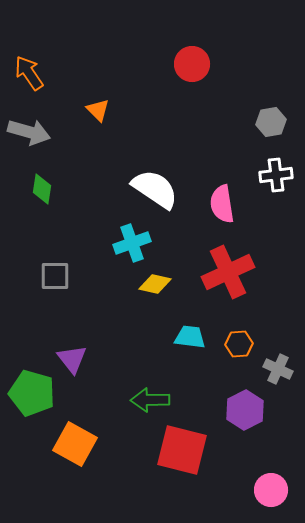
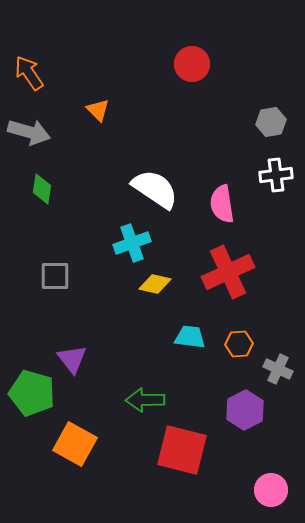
green arrow: moved 5 px left
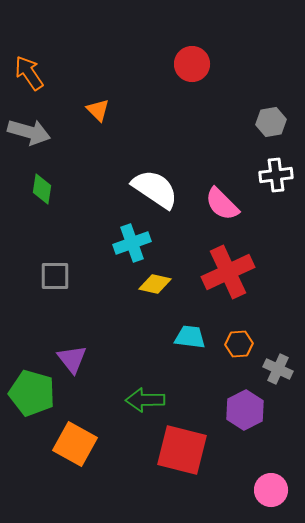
pink semicircle: rotated 36 degrees counterclockwise
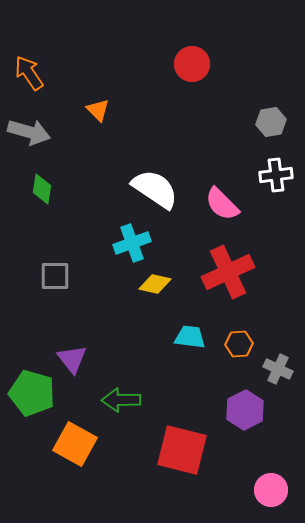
green arrow: moved 24 px left
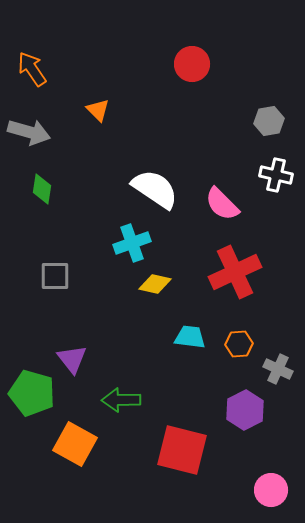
orange arrow: moved 3 px right, 4 px up
gray hexagon: moved 2 px left, 1 px up
white cross: rotated 20 degrees clockwise
red cross: moved 7 px right
